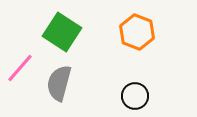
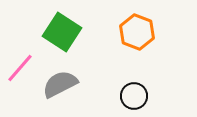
gray semicircle: moved 1 px right, 1 px down; rotated 48 degrees clockwise
black circle: moved 1 px left
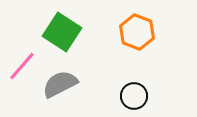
pink line: moved 2 px right, 2 px up
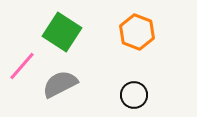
black circle: moved 1 px up
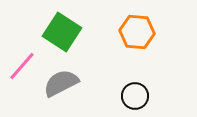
orange hexagon: rotated 16 degrees counterclockwise
gray semicircle: moved 1 px right, 1 px up
black circle: moved 1 px right, 1 px down
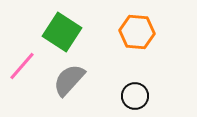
gray semicircle: moved 8 px right, 3 px up; rotated 21 degrees counterclockwise
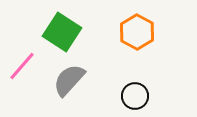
orange hexagon: rotated 24 degrees clockwise
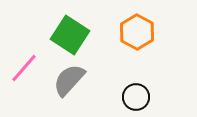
green square: moved 8 px right, 3 px down
pink line: moved 2 px right, 2 px down
black circle: moved 1 px right, 1 px down
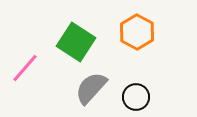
green square: moved 6 px right, 7 px down
pink line: moved 1 px right
gray semicircle: moved 22 px right, 8 px down
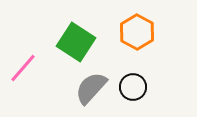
pink line: moved 2 px left
black circle: moved 3 px left, 10 px up
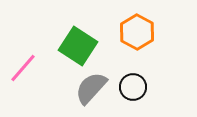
green square: moved 2 px right, 4 px down
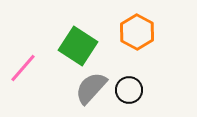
black circle: moved 4 px left, 3 px down
